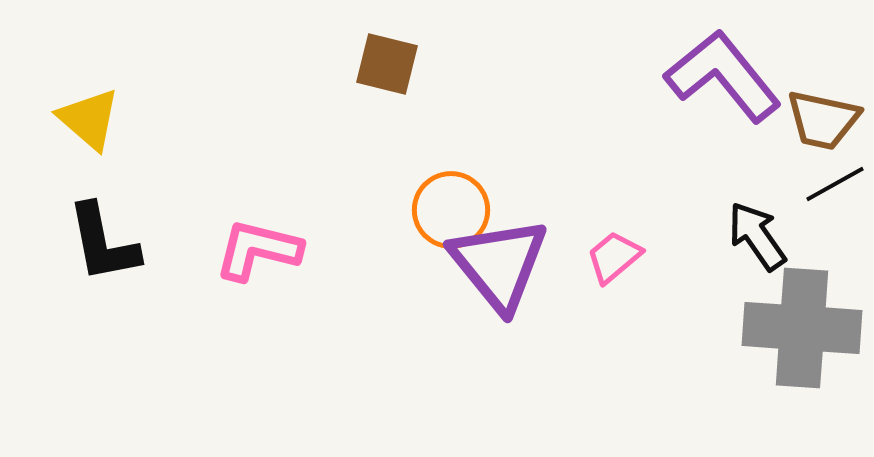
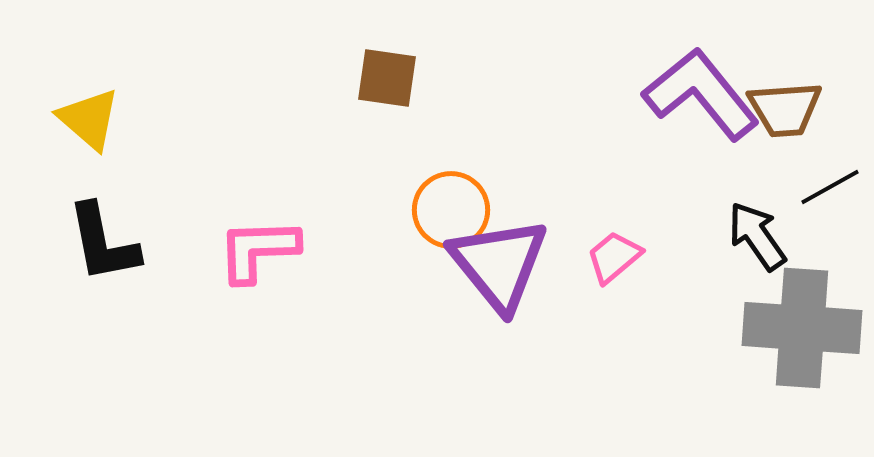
brown square: moved 14 px down; rotated 6 degrees counterclockwise
purple L-shape: moved 22 px left, 18 px down
brown trapezoid: moved 38 px left, 11 px up; rotated 16 degrees counterclockwise
black line: moved 5 px left, 3 px down
pink L-shape: rotated 16 degrees counterclockwise
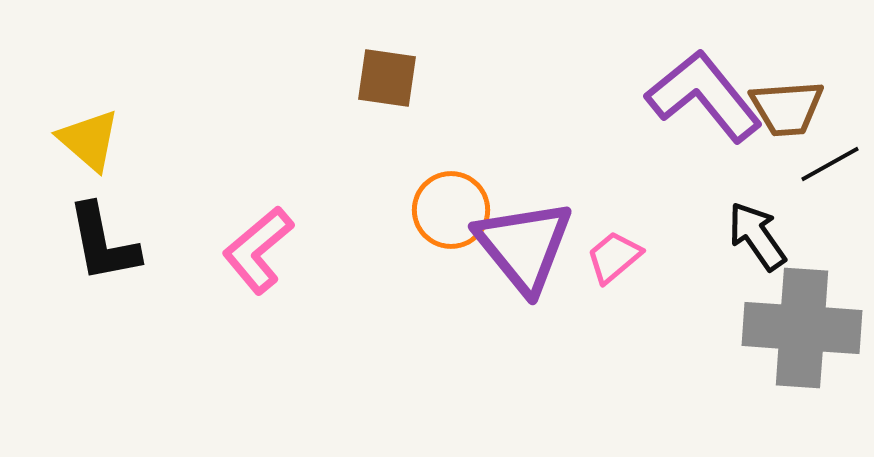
purple L-shape: moved 3 px right, 2 px down
brown trapezoid: moved 2 px right, 1 px up
yellow triangle: moved 21 px down
black line: moved 23 px up
pink L-shape: rotated 38 degrees counterclockwise
purple triangle: moved 25 px right, 18 px up
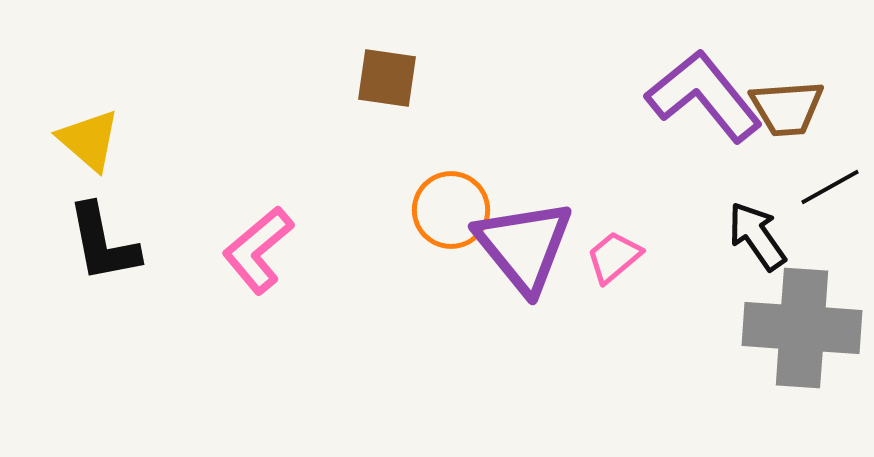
black line: moved 23 px down
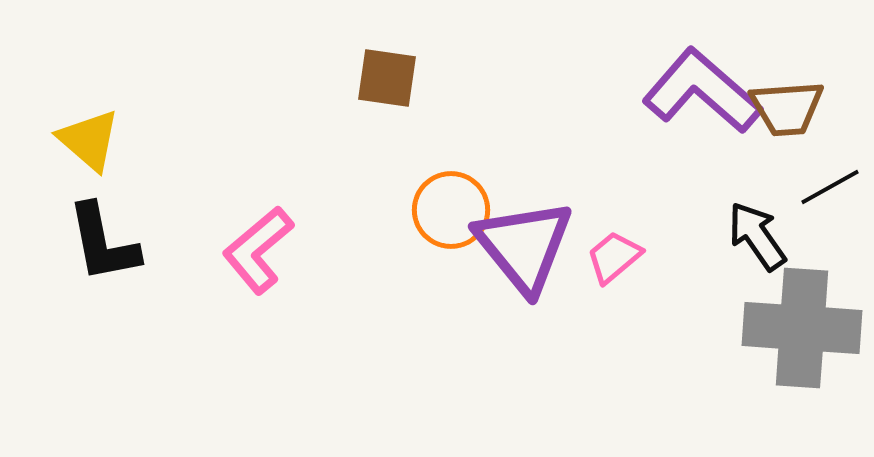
purple L-shape: moved 2 px left, 5 px up; rotated 10 degrees counterclockwise
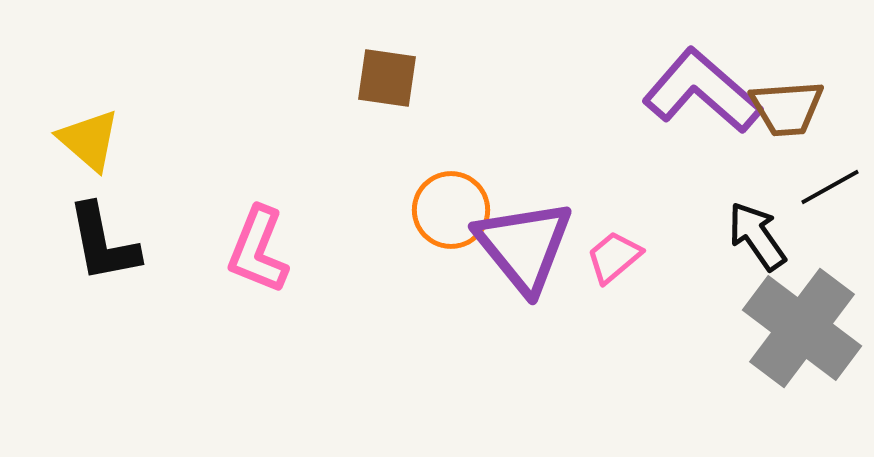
pink L-shape: rotated 28 degrees counterclockwise
gray cross: rotated 33 degrees clockwise
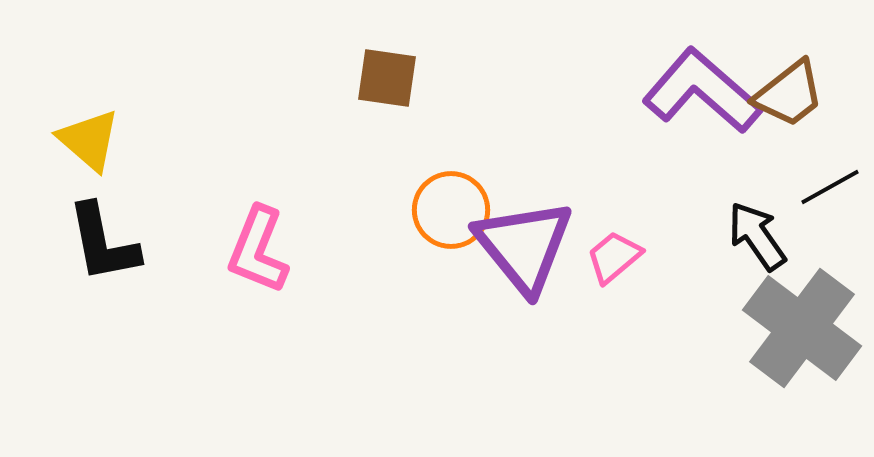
brown trapezoid: moved 2 px right, 14 px up; rotated 34 degrees counterclockwise
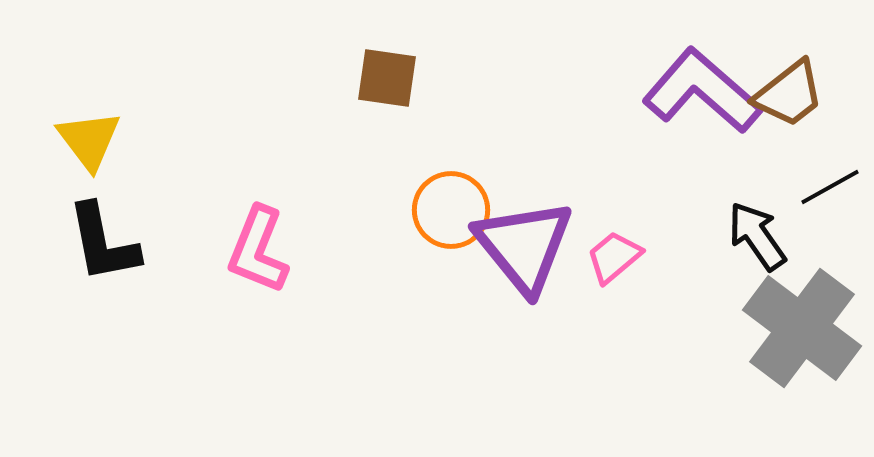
yellow triangle: rotated 12 degrees clockwise
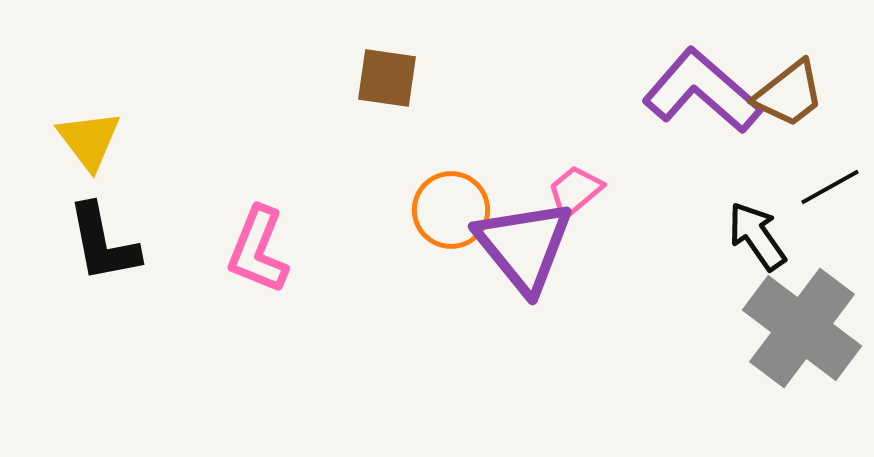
pink trapezoid: moved 39 px left, 66 px up
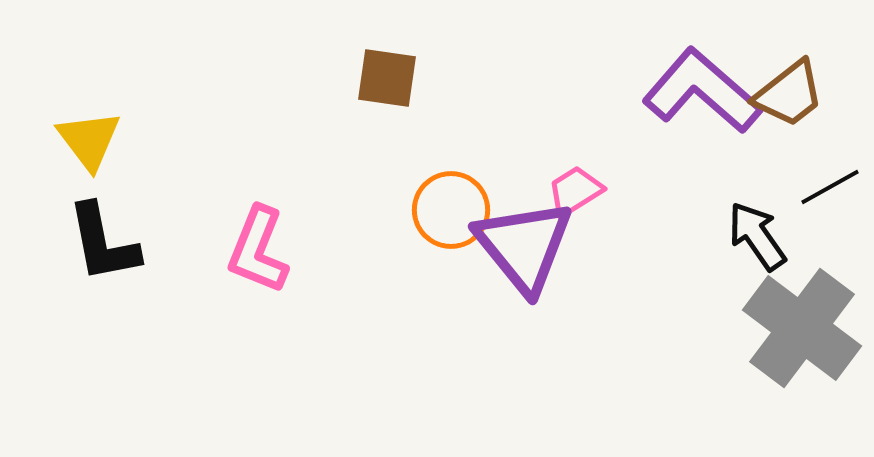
pink trapezoid: rotated 8 degrees clockwise
